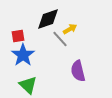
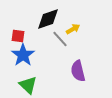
yellow arrow: moved 3 px right
red square: rotated 16 degrees clockwise
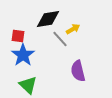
black diamond: rotated 10 degrees clockwise
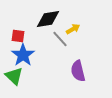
green triangle: moved 14 px left, 9 px up
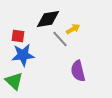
blue star: rotated 30 degrees clockwise
green triangle: moved 5 px down
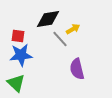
blue star: moved 2 px left
purple semicircle: moved 1 px left, 2 px up
green triangle: moved 2 px right, 2 px down
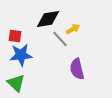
red square: moved 3 px left
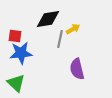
gray line: rotated 54 degrees clockwise
blue star: moved 2 px up
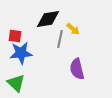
yellow arrow: rotated 72 degrees clockwise
